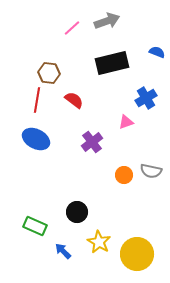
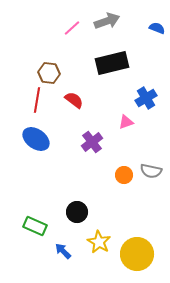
blue semicircle: moved 24 px up
blue ellipse: rotated 8 degrees clockwise
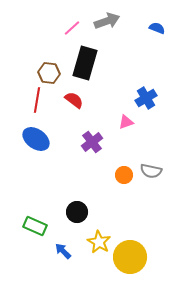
black rectangle: moved 27 px left; rotated 60 degrees counterclockwise
yellow circle: moved 7 px left, 3 px down
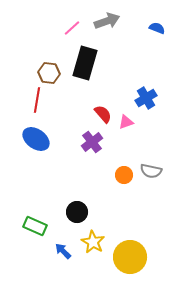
red semicircle: moved 29 px right, 14 px down; rotated 12 degrees clockwise
yellow star: moved 6 px left
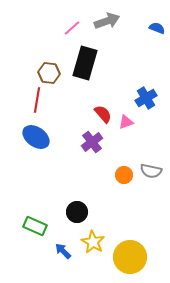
blue ellipse: moved 2 px up
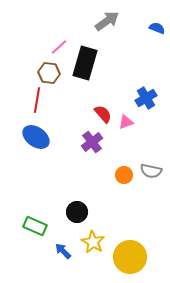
gray arrow: rotated 15 degrees counterclockwise
pink line: moved 13 px left, 19 px down
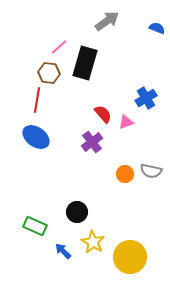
orange circle: moved 1 px right, 1 px up
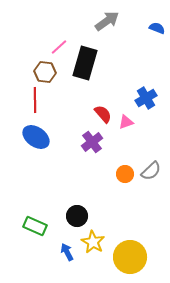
brown hexagon: moved 4 px left, 1 px up
red line: moved 2 px left; rotated 10 degrees counterclockwise
gray semicircle: rotated 55 degrees counterclockwise
black circle: moved 4 px down
blue arrow: moved 4 px right, 1 px down; rotated 18 degrees clockwise
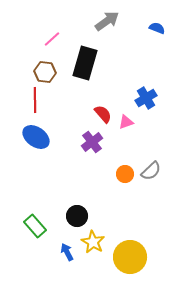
pink line: moved 7 px left, 8 px up
green rectangle: rotated 25 degrees clockwise
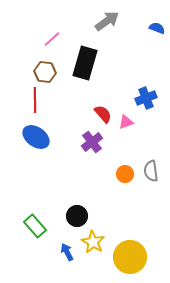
blue cross: rotated 10 degrees clockwise
gray semicircle: rotated 125 degrees clockwise
